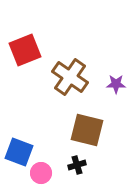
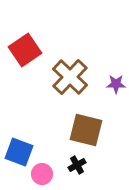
red square: rotated 12 degrees counterclockwise
brown cross: rotated 9 degrees clockwise
brown square: moved 1 px left
black cross: rotated 12 degrees counterclockwise
pink circle: moved 1 px right, 1 px down
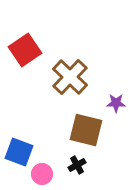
purple star: moved 19 px down
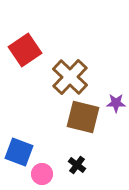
brown square: moved 3 px left, 13 px up
black cross: rotated 24 degrees counterclockwise
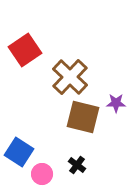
blue square: rotated 12 degrees clockwise
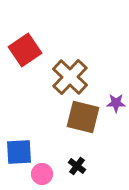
blue square: rotated 36 degrees counterclockwise
black cross: moved 1 px down
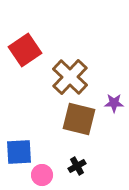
purple star: moved 2 px left
brown square: moved 4 px left, 2 px down
black cross: rotated 24 degrees clockwise
pink circle: moved 1 px down
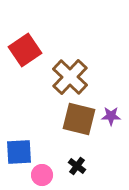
purple star: moved 3 px left, 13 px down
black cross: rotated 24 degrees counterclockwise
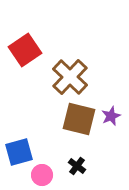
purple star: rotated 24 degrees counterclockwise
blue square: rotated 12 degrees counterclockwise
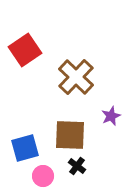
brown cross: moved 6 px right
brown square: moved 9 px left, 16 px down; rotated 12 degrees counterclockwise
blue square: moved 6 px right, 4 px up
pink circle: moved 1 px right, 1 px down
